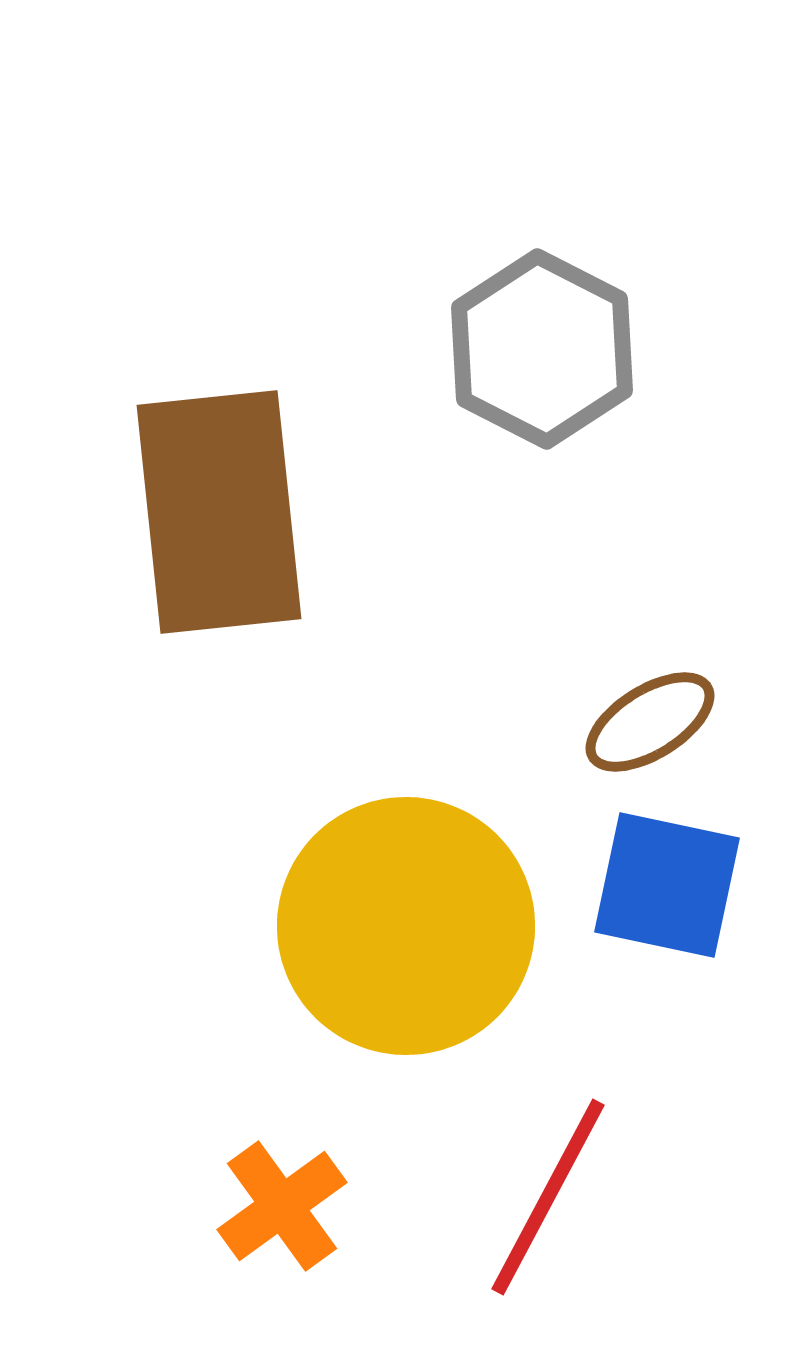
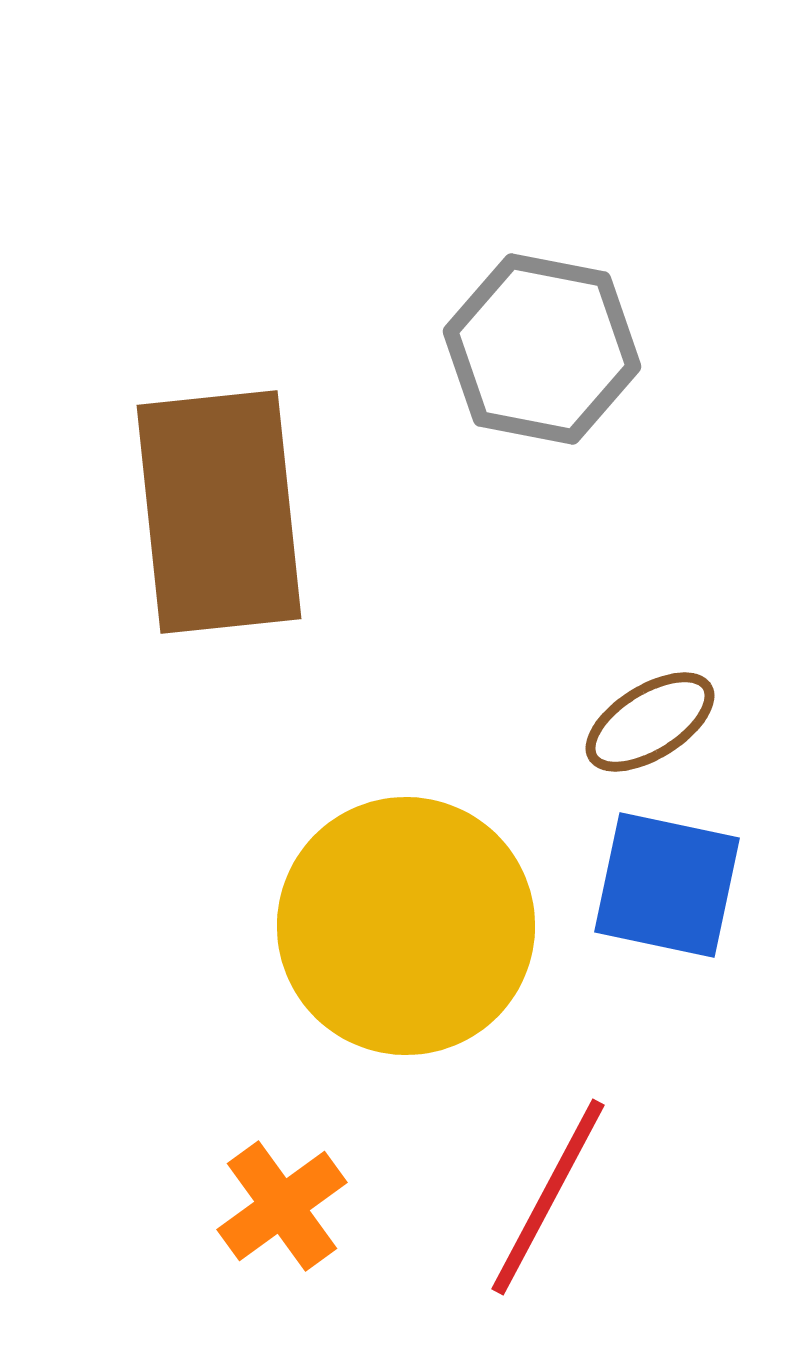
gray hexagon: rotated 16 degrees counterclockwise
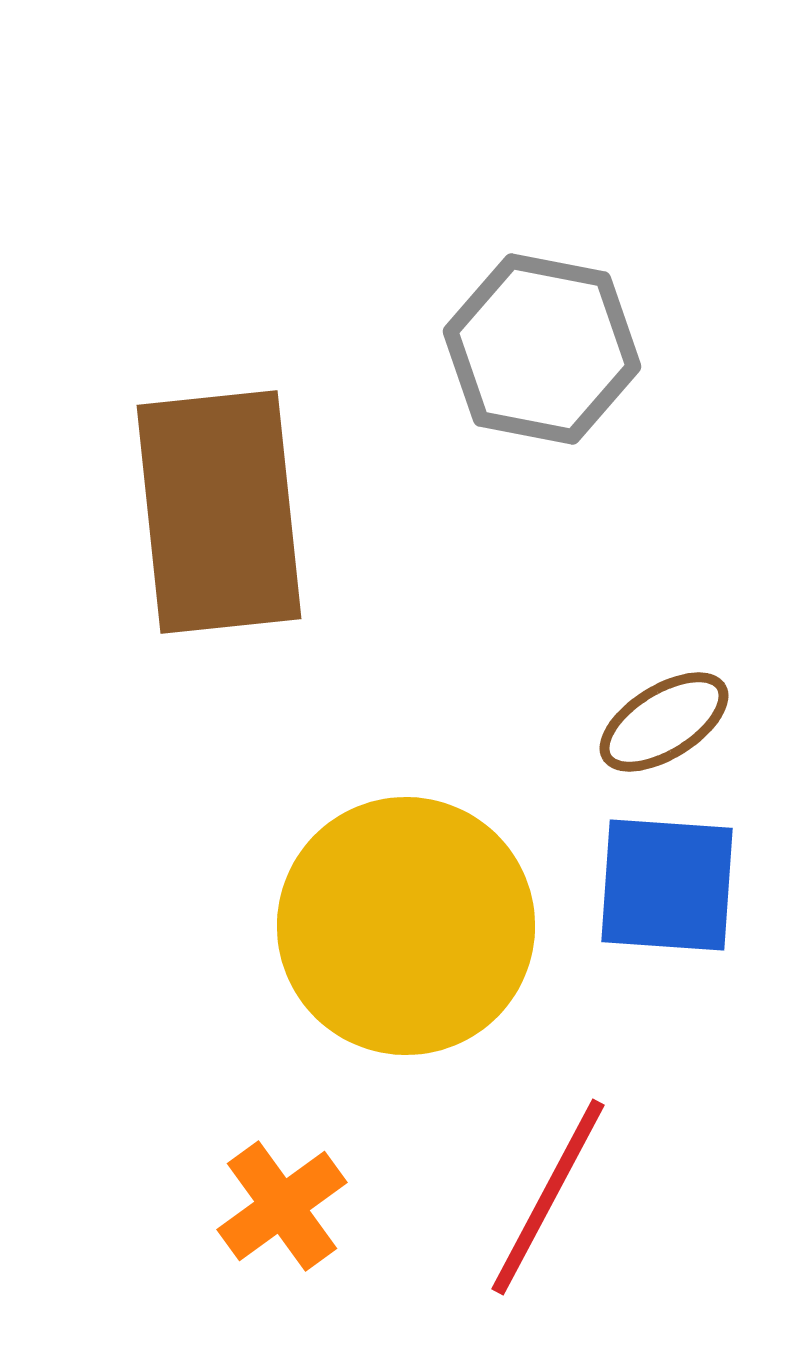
brown ellipse: moved 14 px right
blue square: rotated 8 degrees counterclockwise
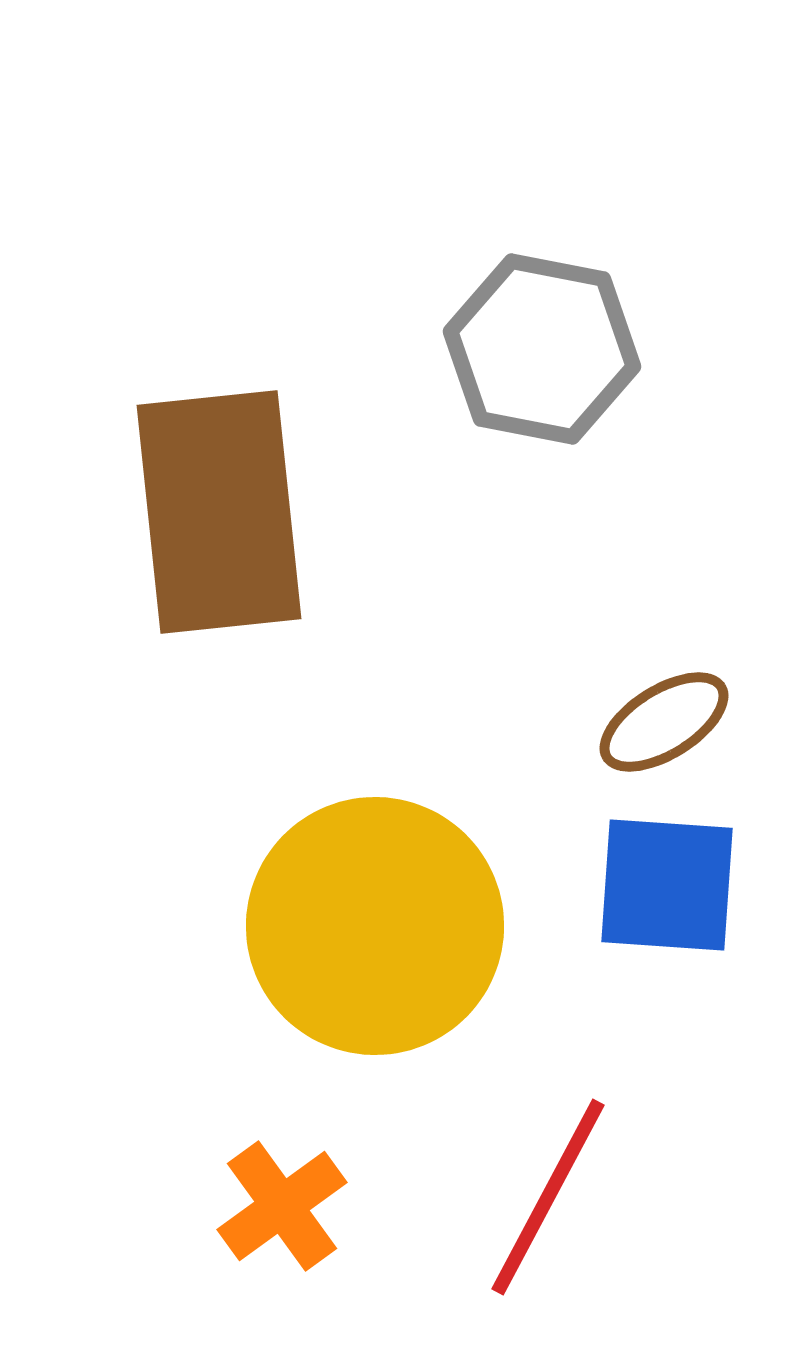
yellow circle: moved 31 px left
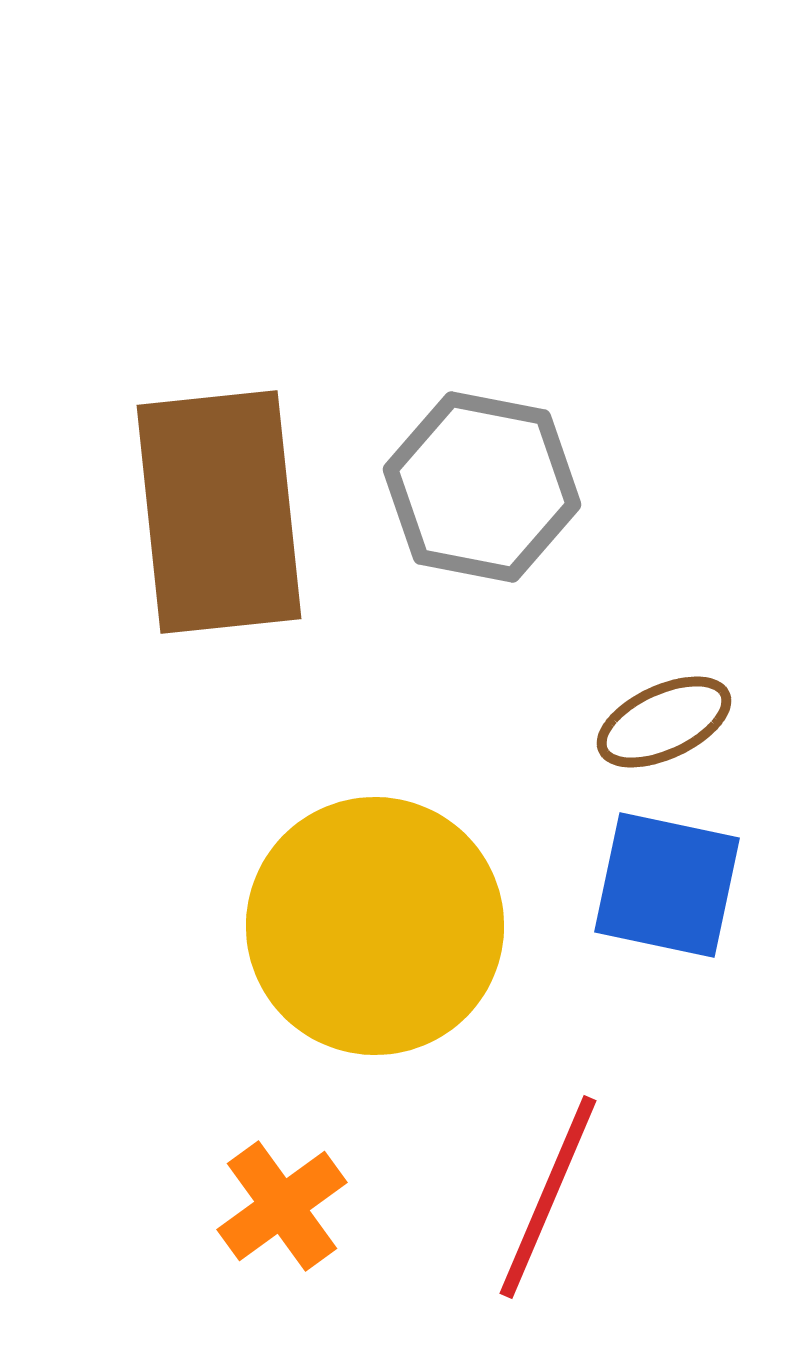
gray hexagon: moved 60 px left, 138 px down
brown ellipse: rotated 7 degrees clockwise
blue square: rotated 8 degrees clockwise
red line: rotated 5 degrees counterclockwise
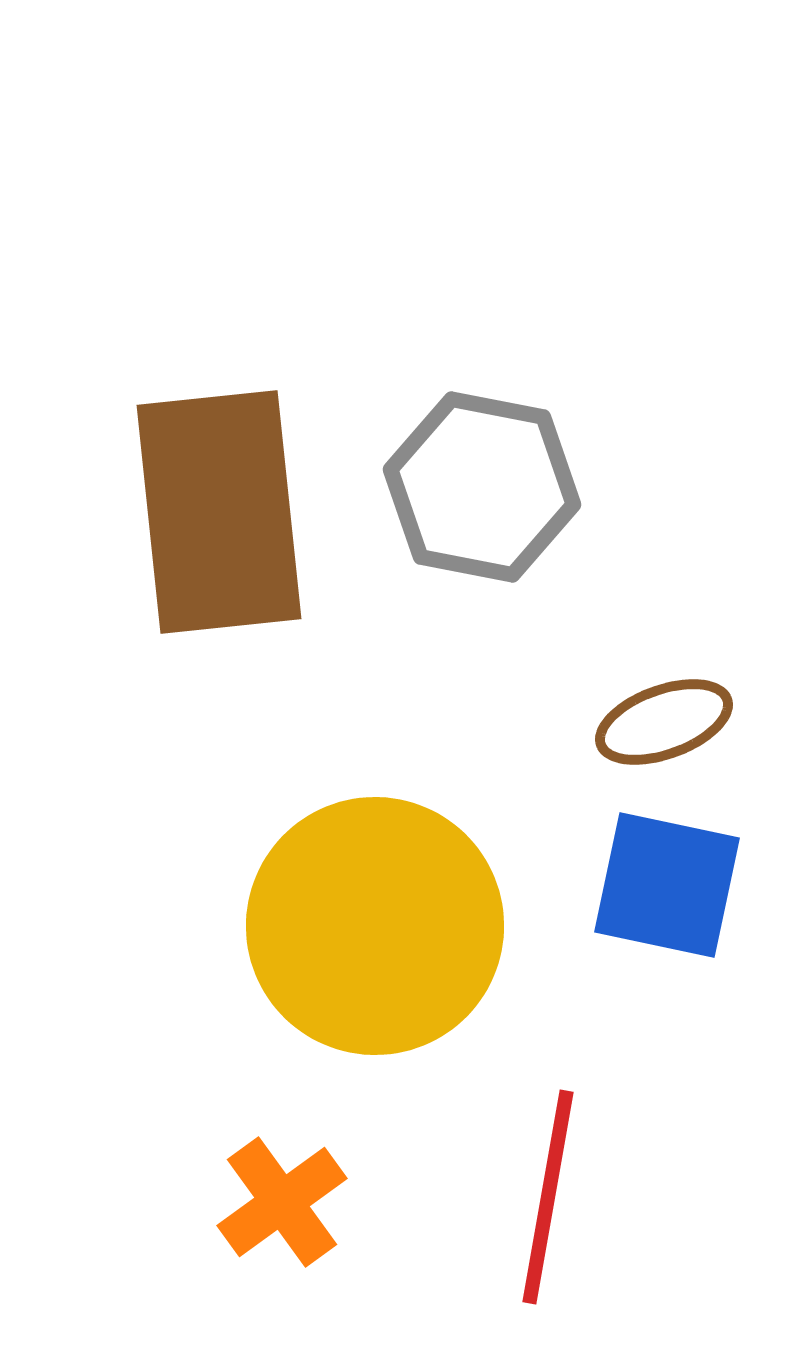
brown ellipse: rotated 5 degrees clockwise
red line: rotated 13 degrees counterclockwise
orange cross: moved 4 px up
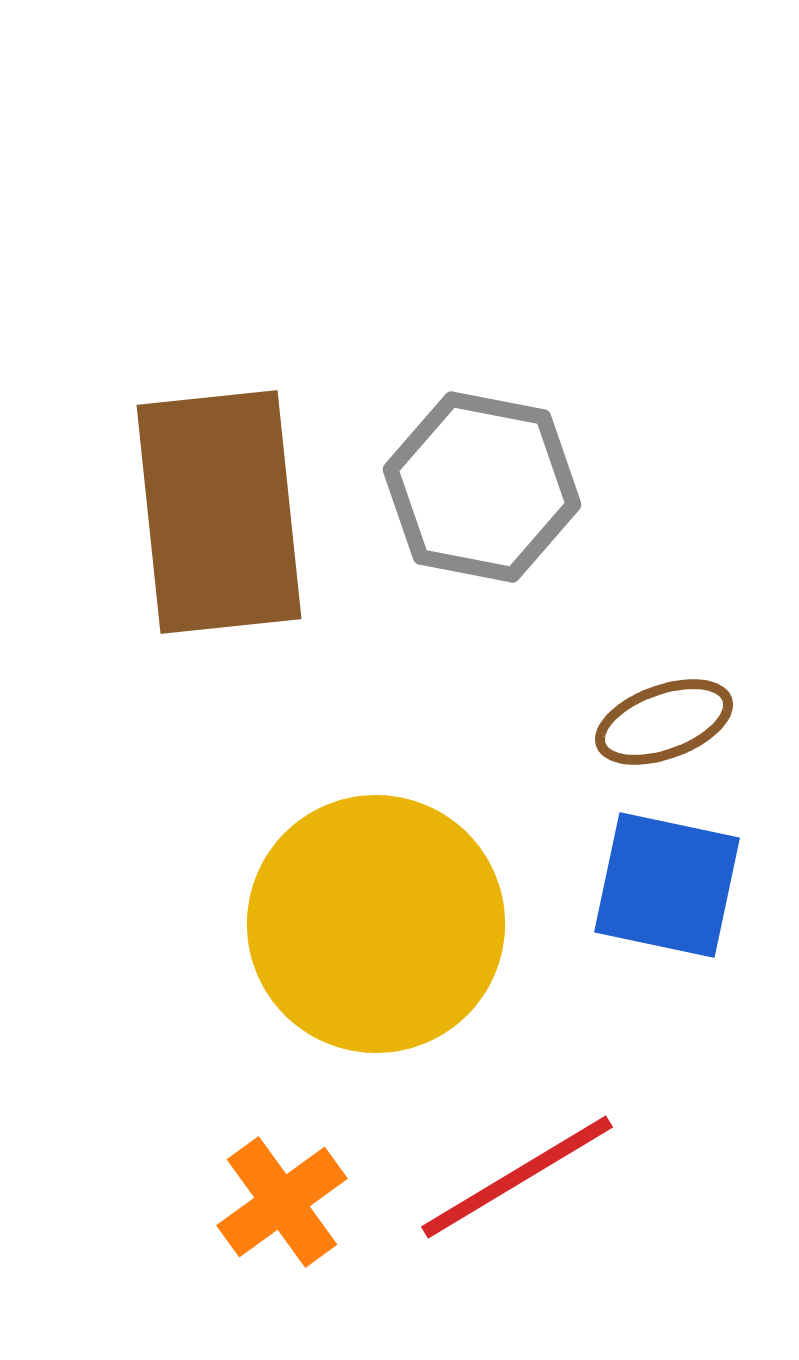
yellow circle: moved 1 px right, 2 px up
red line: moved 31 px left, 20 px up; rotated 49 degrees clockwise
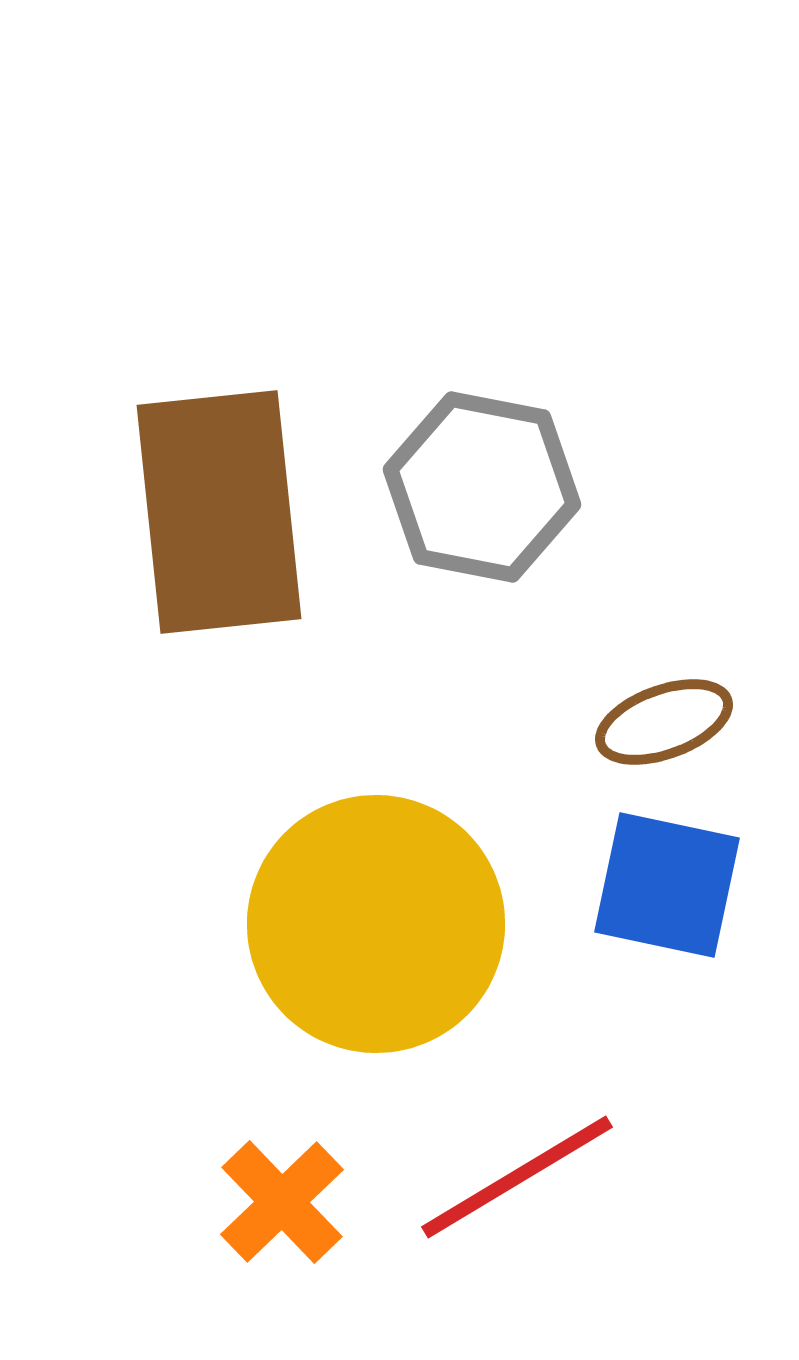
orange cross: rotated 8 degrees counterclockwise
